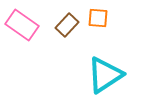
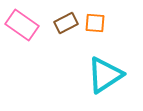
orange square: moved 3 px left, 5 px down
brown rectangle: moved 1 px left, 2 px up; rotated 20 degrees clockwise
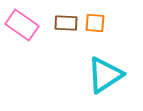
brown rectangle: rotated 30 degrees clockwise
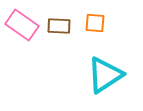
brown rectangle: moved 7 px left, 3 px down
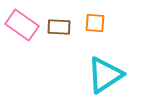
brown rectangle: moved 1 px down
